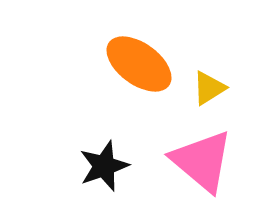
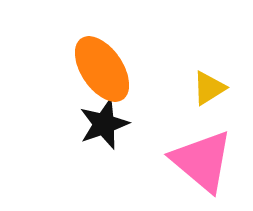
orange ellipse: moved 37 px left, 5 px down; rotated 20 degrees clockwise
black star: moved 42 px up
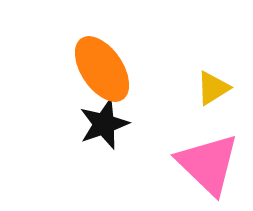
yellow triangle: moved 4 px right
pink triangle: moved 6 px right, 3 px down; rotated 4 degrees clockwise
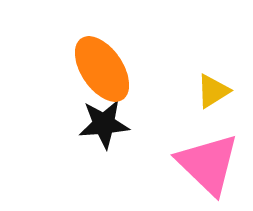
yellow triangle: moved 3 px down
black star: rotated 15 degrees clockwise
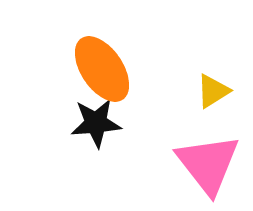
black star: moved 8 px left, 1 px up
pink triangle: rotated 8 degrees clockwise
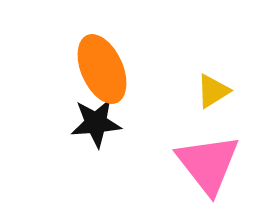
orange ellipse: rotated 10 degrees clockwise
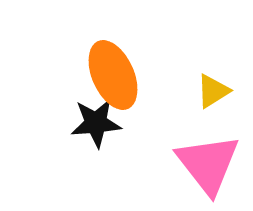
orange ellipse: moved 11 px right, 6 px down
